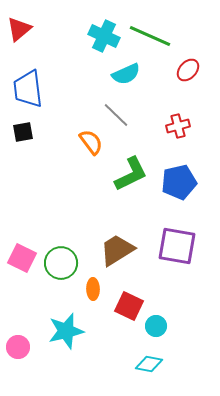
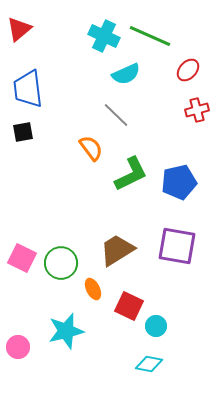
red cross: moved 19 px right, 16 px up
orange semicircle: moved 6 px down
orange ellipse: rotated 25 degrees counterclockwise
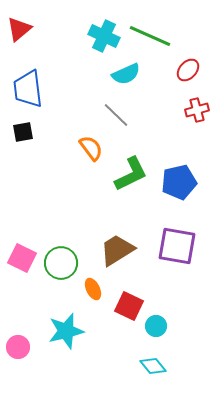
cyan diamond: moved 4 px right, 2 px down; rotated 40 degrees clockwise
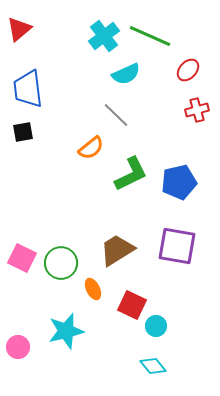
cyan cross: rotated 28 degrees clockwise
orange semicircle: rotated 88 degrees clockwise
red square: moved 3 px right, 1 px up
